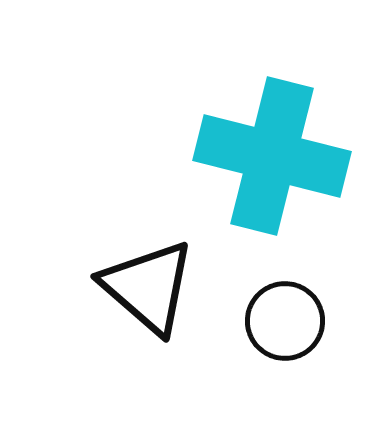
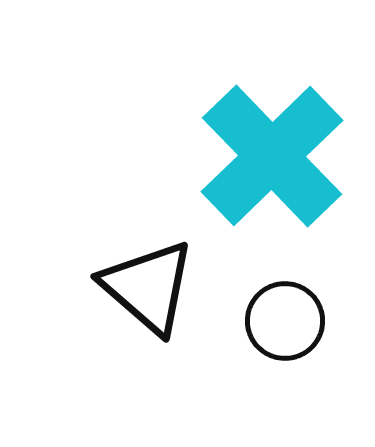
cyan cross: rotated 32 degrees clockwise
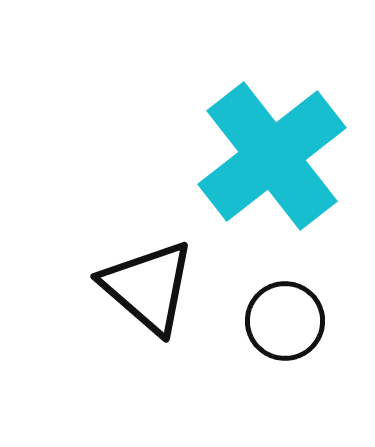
cyan cross: rotated 6 degrees clockwise
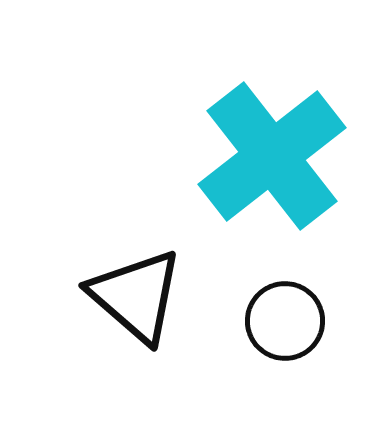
black triangle: moved 12 px left, 9 px down
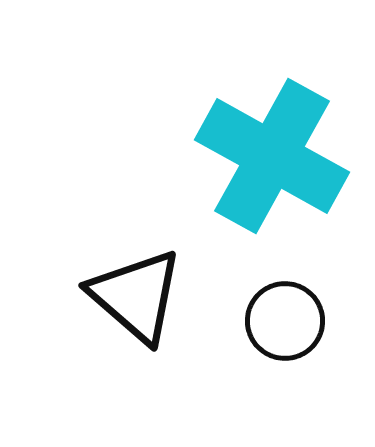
cyan cross: rotated 23 degrees counterclockwise
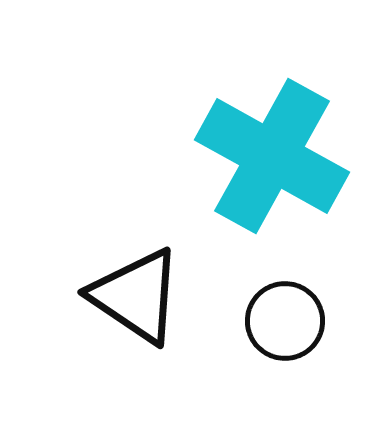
black triangle: rotated 7 degrees counterclockwise
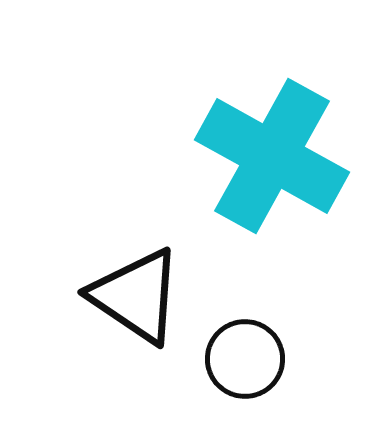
black circle: moved 40 px left, 38 px down
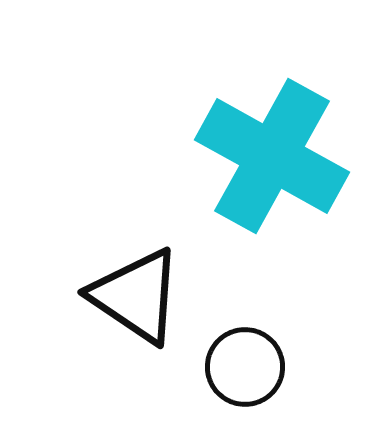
black circle: moved 8 px down
